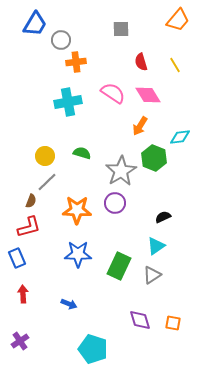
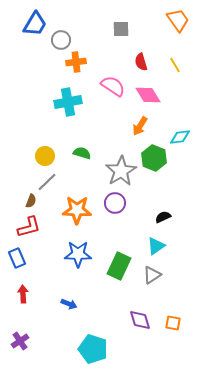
orange trapezoid: rotated 75 degrees counterclockwise
pink semicircle: moved 7 px up
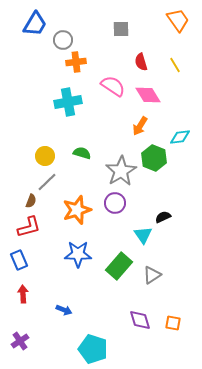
gray circle: moved 2 px right
orange star: rotated 20 degrees counterclockwise
cyan triangle: moved 13 px left, 11 px up; rotated 30 degrees counterclockwise
blue rectangle: moved 2 px right, 2 px down
green rectangle: rotated 16 degrees clockwise
blue arrow: moved 5 px left, 6 px down
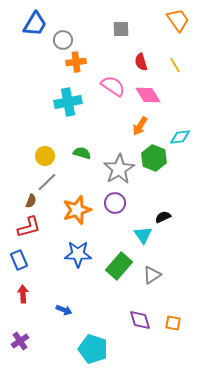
gray star: moved 2 px left, 2 px up
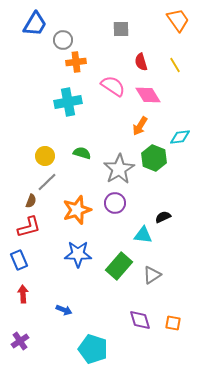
cyan triangle: rotated 48 degrees counterclockwise
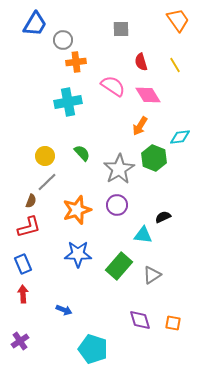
green semicircle: rotated 30 degrees clockwise
purple circle: moved 2 px right, 2 px down
blue rectangle: moved 4 px right, 4 px down
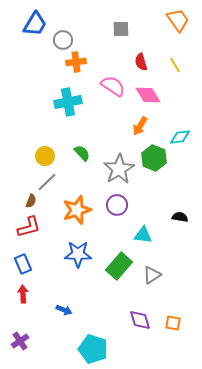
black semicircle: moved 17 px right; rotated 35 degrees clockwise
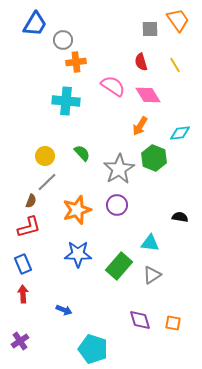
gray square: moved 29 px right
cyan cross: moved 2 px left, 1 px up; rotated 16 degrees clockwise
cyan diamond: moved 4 px up
cyan triangle: moved 7 px right, 8 px down
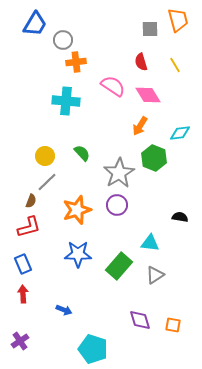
orange trapezoid: rotated 20 degrees clockwise
gray star: moved 4 px down
gray triangle: moved 3 px right
orange square: moved 2 px down
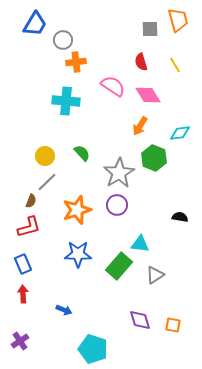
cyan triangle: moved 10 px left, 1 px down
